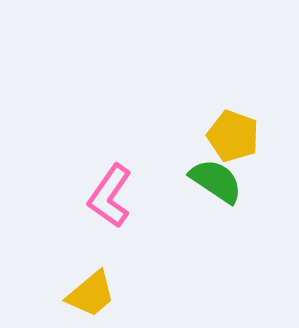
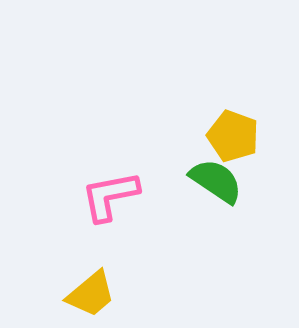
pink L-shape: rotated 44 degrees clockwise
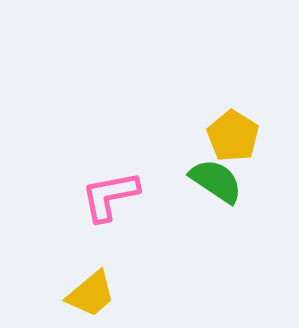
yellow pentagon: rotated 12 degrees clockwise
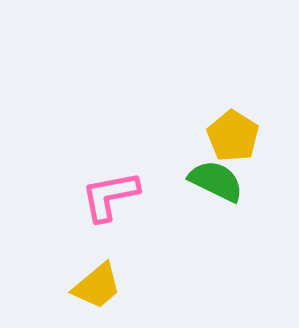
green semicircle: rotated 8 degrees counterclockwise
yellow trapezoid: moved 6 px right, 8 px up
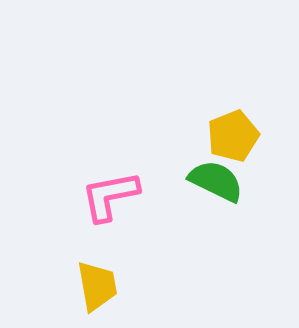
yellow pentagon: rotated 18 degrees clockwise
yellow trapezoid: rotated 60 degrees counterclockwise
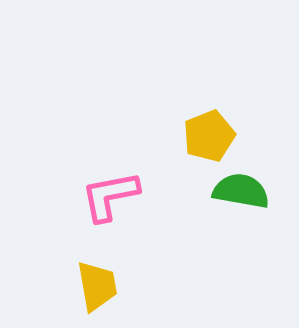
yellow pentagon: moved 24 px left
green semicircle: moved 25 px right, 10 px down; rotated 16 degrees counterclockwise
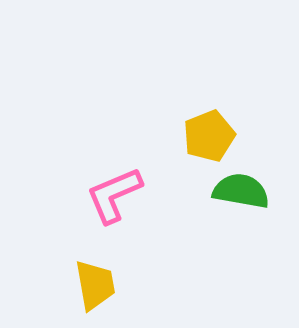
pink L-shape: moved 4 px right, 1 px up; rotated 12 degrees counterclockwise
yellow trapezoid: moved 2 px left, 1 px up
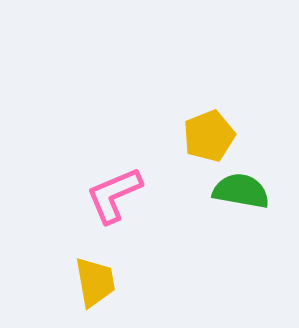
yellow trapezoid: moved 3 px up
